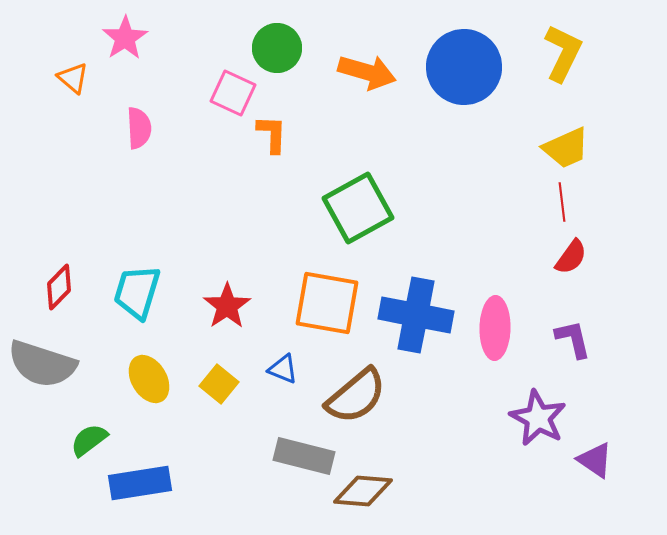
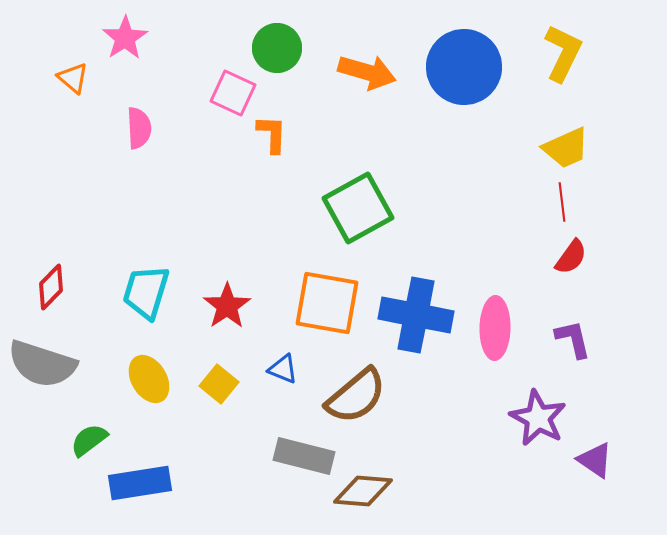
red diamond: moved 8 px left
cyan trapezoid: moved 9 px right
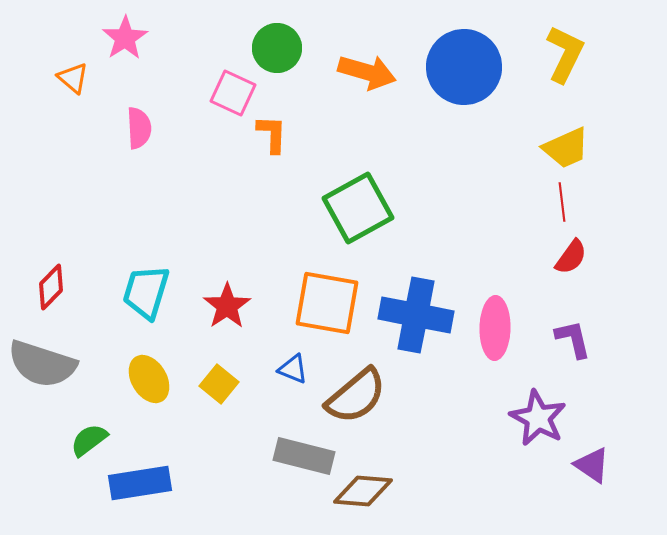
yellow L-shape: moved 2 px right, 1 px down
blue triangle: moved 10 px right
purple triangle: moved 3 px left, 5 px down
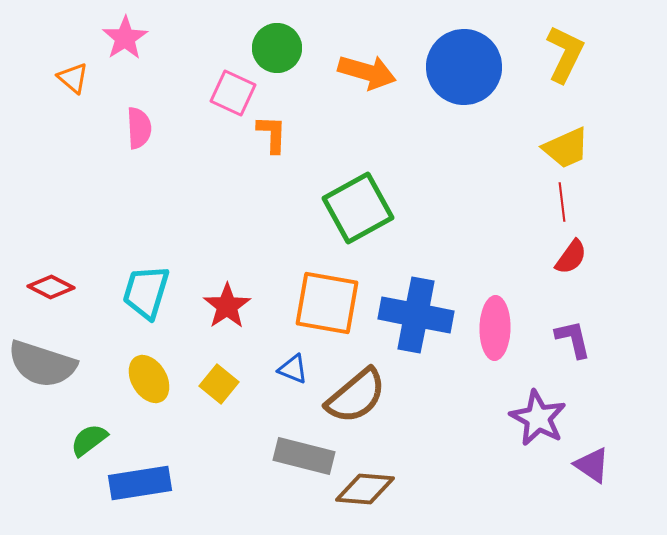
red diamond: rotated 72 degrees clockwise
brown diamond: moved 2 px right, 2 px up
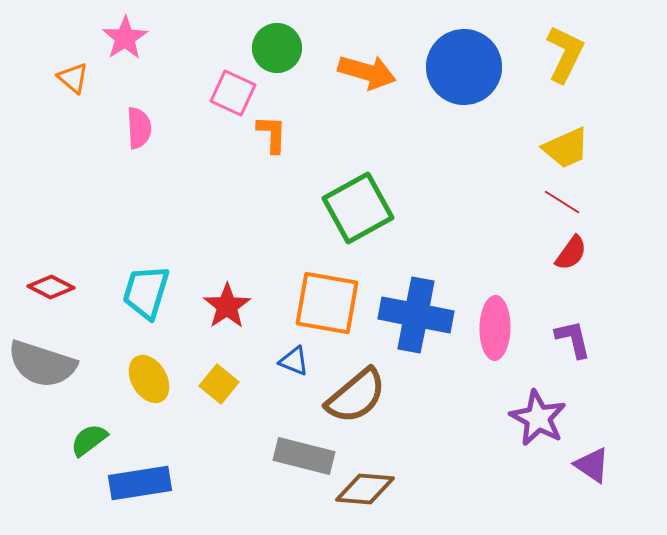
red line: rotated 51 degrees counterclockwise
red semicircle: moved 4 px up
blue triangle: moved 1 px right, 8 px up
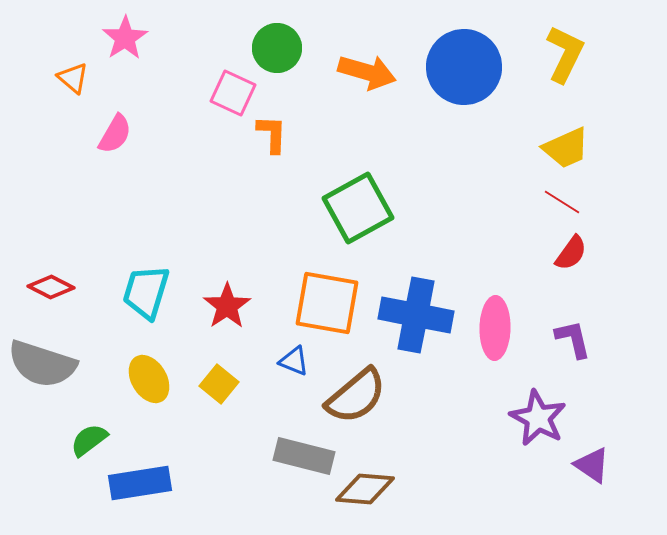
pink semicircle: moved 24 px left, 6 px down; rotated 33 degrees clockwise
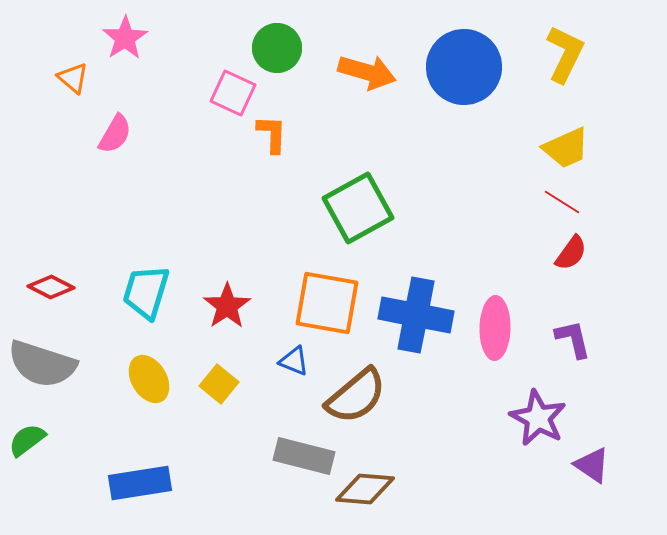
green semicircle: moved 62 px left
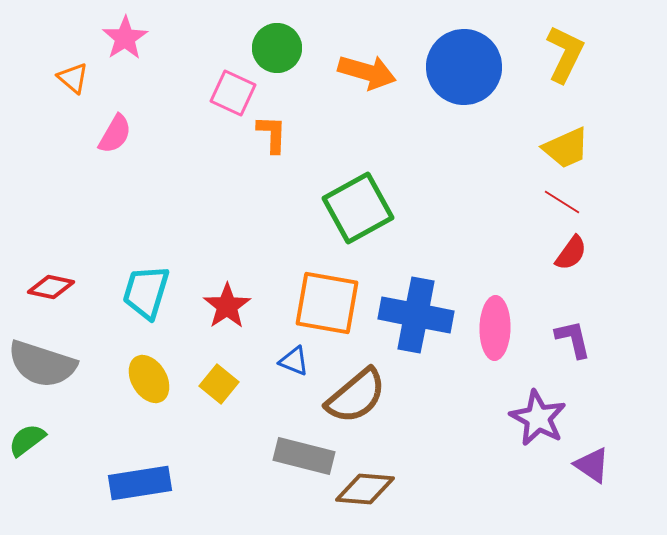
red diamond: rotated 15 degrees counterclockwise
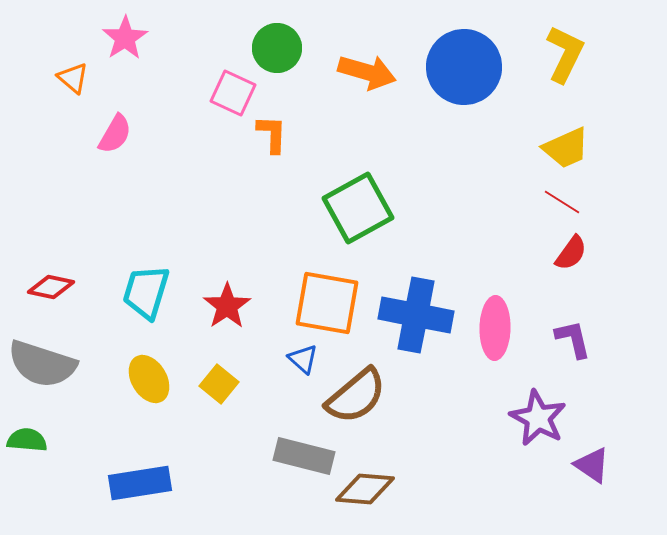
blue triangle: moved 9 px right, 2 px up; rotated 20 degrees clockwise
green semicircle: rotated 42 degrees clockwise
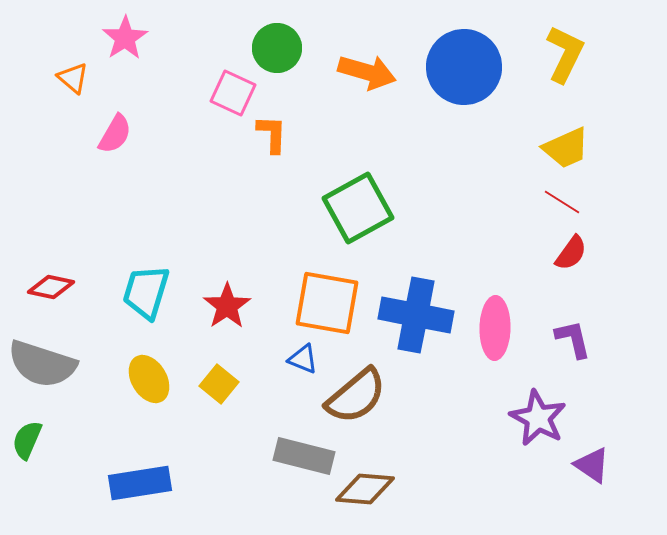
blue triangle: rotated 20 degrees counterclockwise
green semicircle: rotated 72 degrees counterclockwise
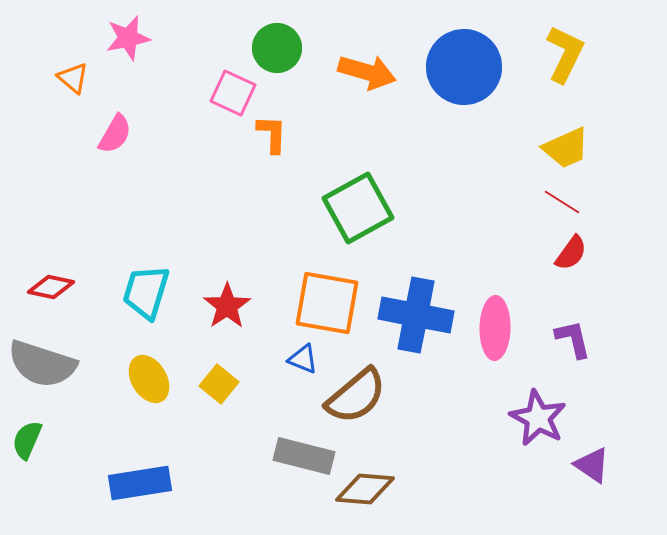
pink star: moved 3 px right; rotated 21 degrees clockwise
